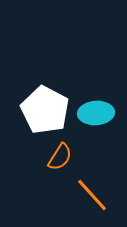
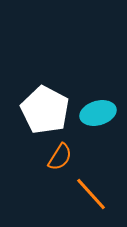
cyan ellipse: moved 2 px right; rotated 12 degrees counterclockwise
orange line: moved 1 px left, 1 px up
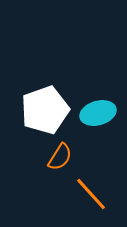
white pentagon: rotated 24 degrees clockwise
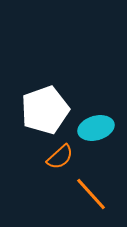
cyan ellipse: moved 2 px left, 15 px down
orange semicircle: rotated 16 degrees clockwise
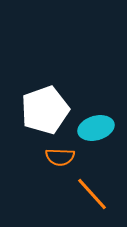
orange semicircle: rotated 44 degrees clockwise
orange line: moved 1 px right
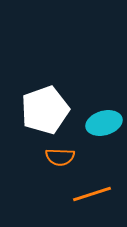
cyan ellipse: moved 8 px right, 5 px up
orange line: rotated 66 degrees counterclockwise
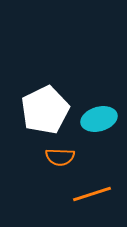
white pentagon: rotated 6 degrees counterclockwise
cyan ellipse: moved 5 px left, 4 px up
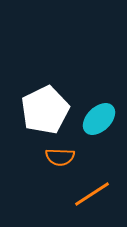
cyan ellipse: rotated 28 degrees counterclockwise
orange line: rotated 15 degrees counterclockwise
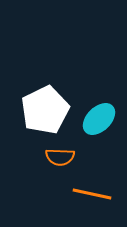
orange line: rotated 45 degrees clockwise
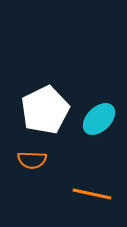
orange semicircle: moved 28 px left, 3 px down
